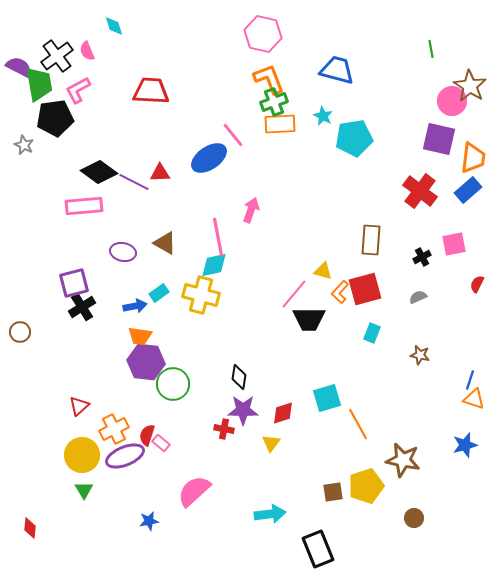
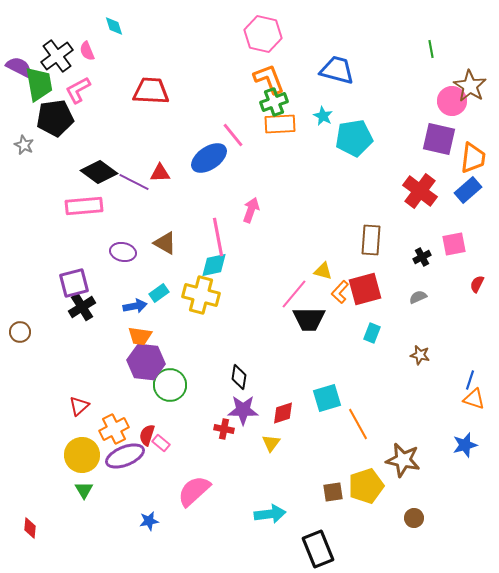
green circle at (173, 384): moved 3 px left, 1 px down
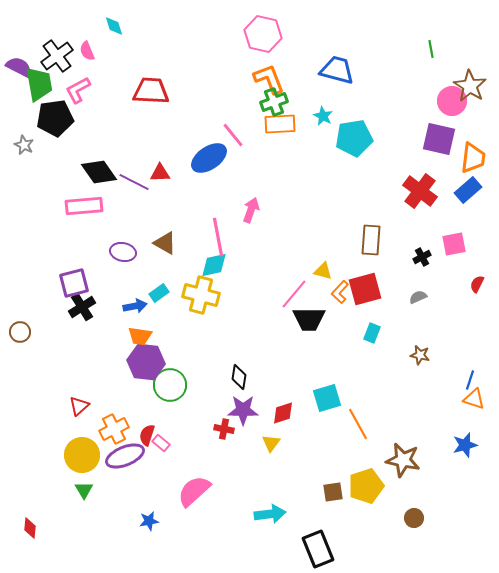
black diamond at (99, 172): rotated 18 degrees clockwise
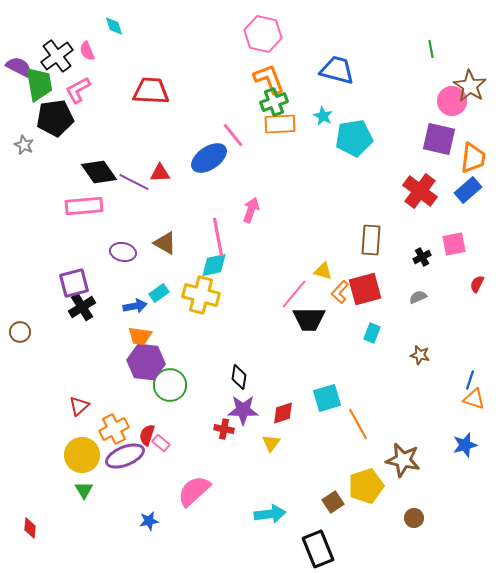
brown square at (333, 492): moved 10 px down; rotated 25 degrees counterclockwise
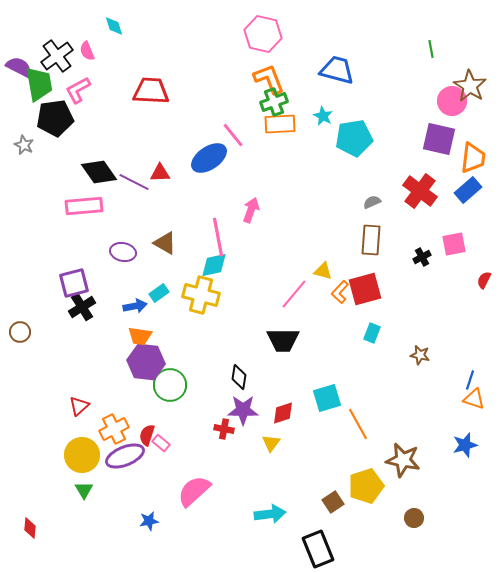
red semicircle at (477, 284): moved 7 px right, 4 px up
gray semicircle at (418, 297): moved 46 px left, 95 px up
black trapezoid at (309, 319): moved 26 px left, 21 px down
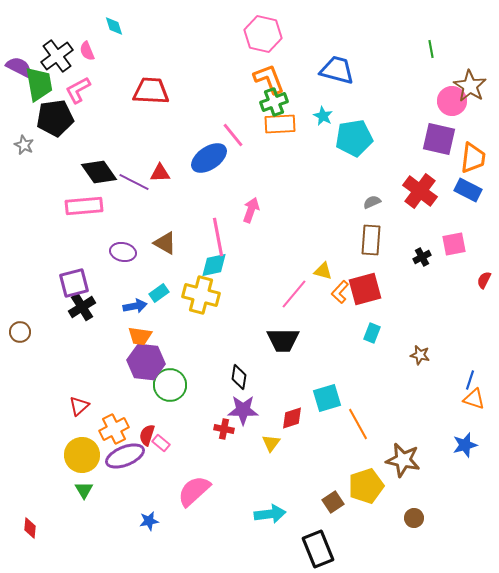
blue rectangle at (468, 190): rotated 68 degrees clockwise
red diamond at (283, 413): moved 9 px right, 5 px down
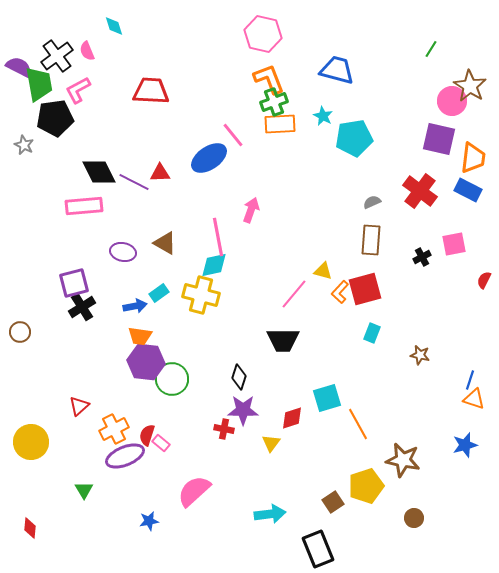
green line at (431, 49): rotated 42 degrees clockwise
black diamond at (99, 172): rotated 9 degrees clockwise
black diamond at (239, 377): rotated 10 degrees clockwise
green circle at (170, 385): moved 2 px right, 6 px up
yellow circle at (82, 455): moved 51 px left, 13 px up
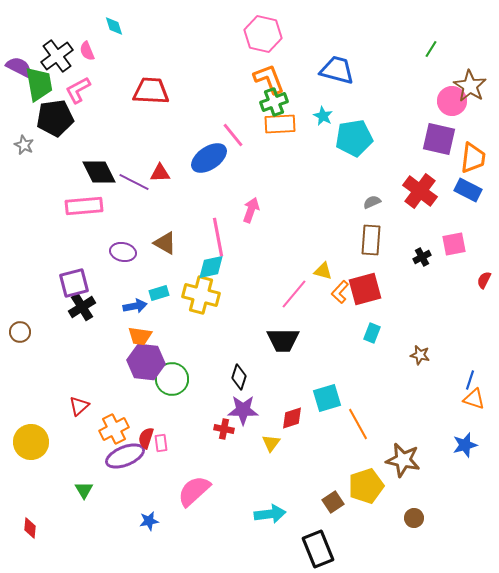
cyan diamond at (214, 265): moved 3 px left, 2 px down
cyan rectangle at (159, 293): rotated 18 degrees clockwise
red semicircle at (147, 435): moved 1 px left, 3 px down
pink rectangle at (161, 443): rotated 42 degrees clockwise
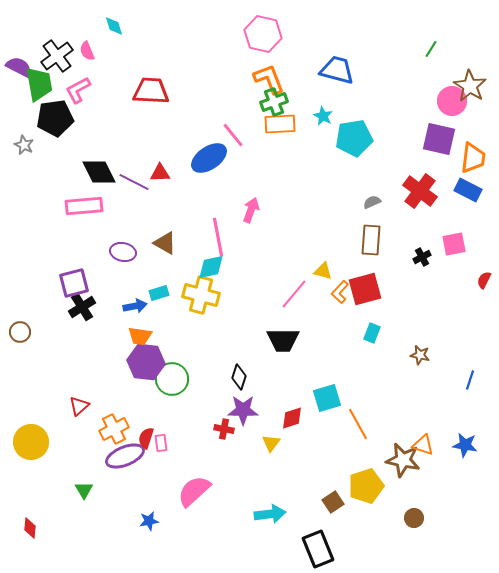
orange triangle at (474, 399): moved 51 px left, 46 px down
blue star at (465, 445): rotated 25 degrees clockwise
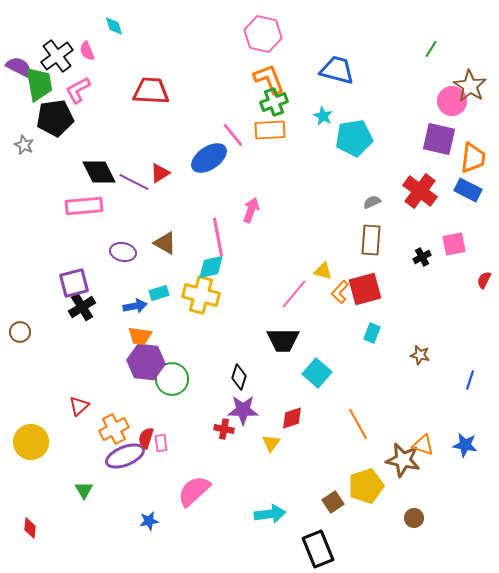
orange rectangle at (280, 124): moved 10 px left, 6 px down
red triangle at (160, 173): rotated 30 degrees counterclockwise
cyan square at (327, 398): moved 10 px left, 25 px up; rotated 32 degrees counterclockwise
